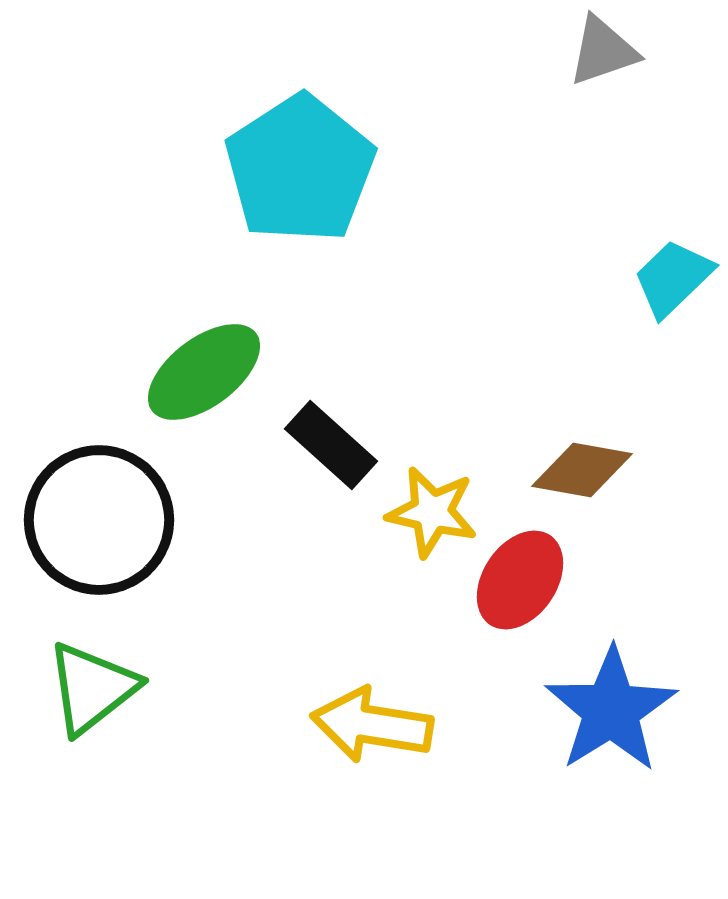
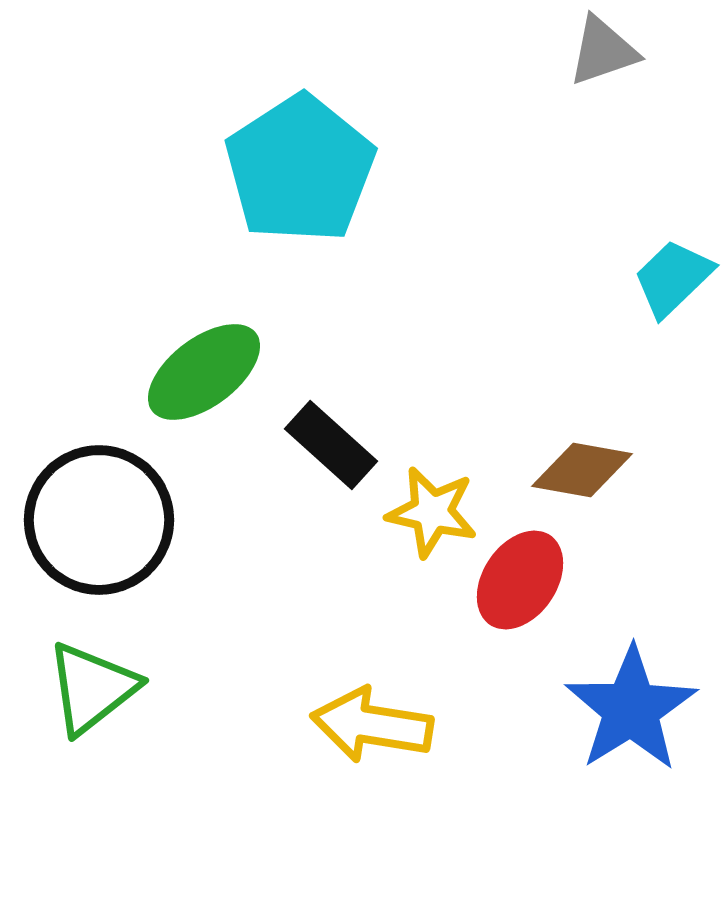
blue star: moved 20 px right, 1 px up
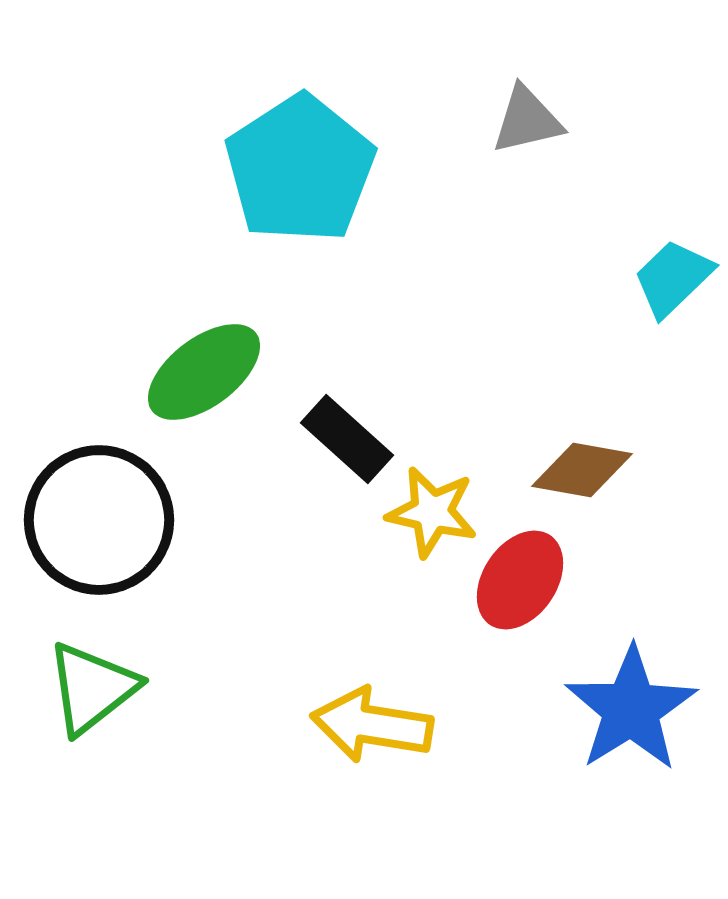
gray triangle: moved 76 px left, 69 px down; rotated 6 degrees clockwise
black rectangle: moved 16 px right, 6 px up
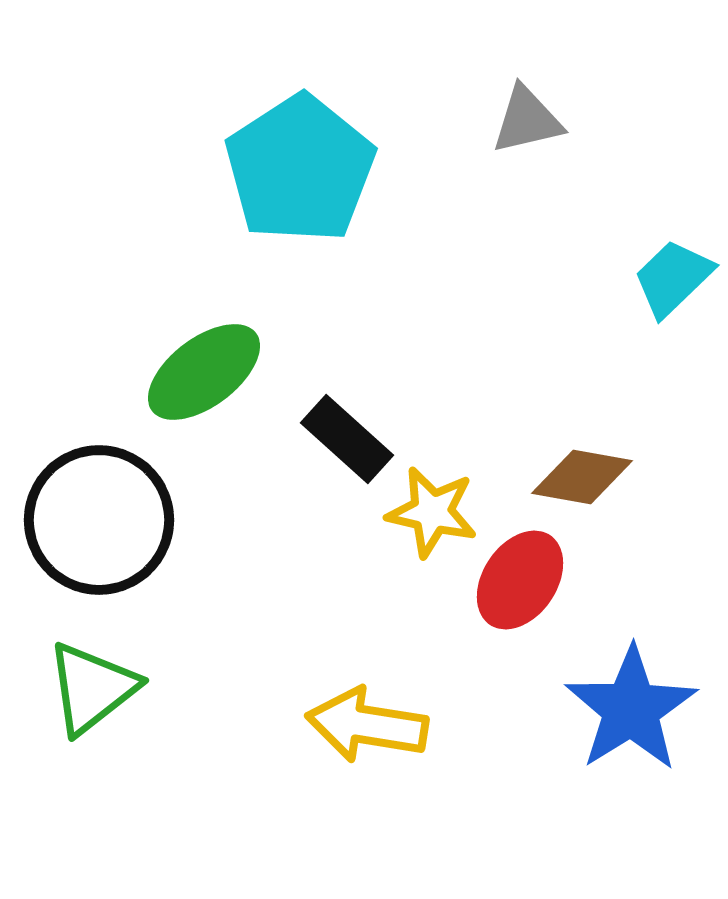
brown diamond: moved 7 px down
yellow arrow: moved 5 px left
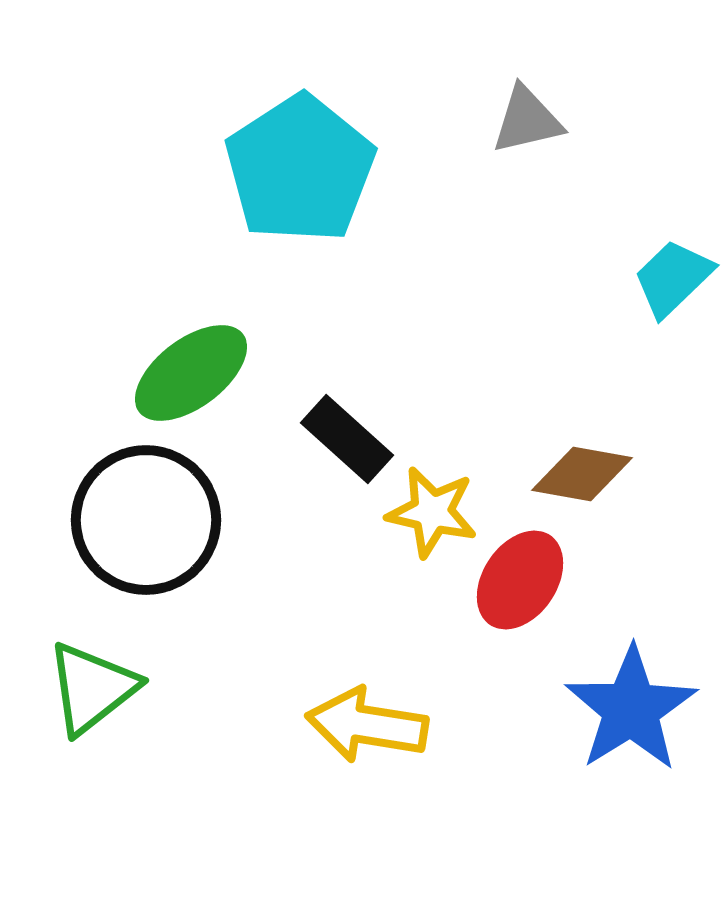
green ellipse: moved 13 px left, 1 px down
brown diamond: moved 3 px up
black circle: moved 47 px right
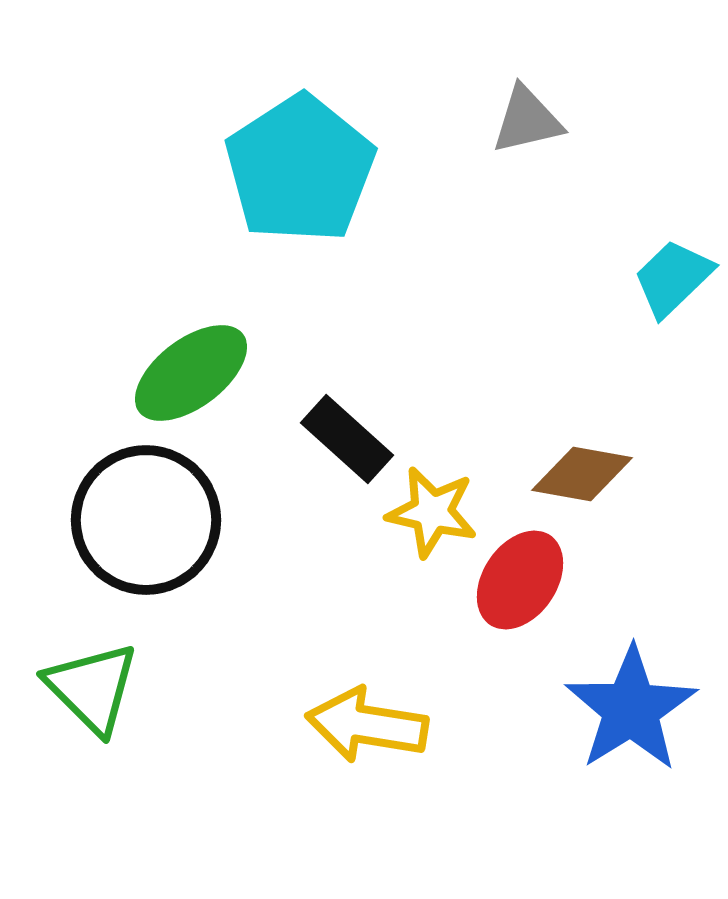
green triangle: rotated 37 degrees counterclockwise
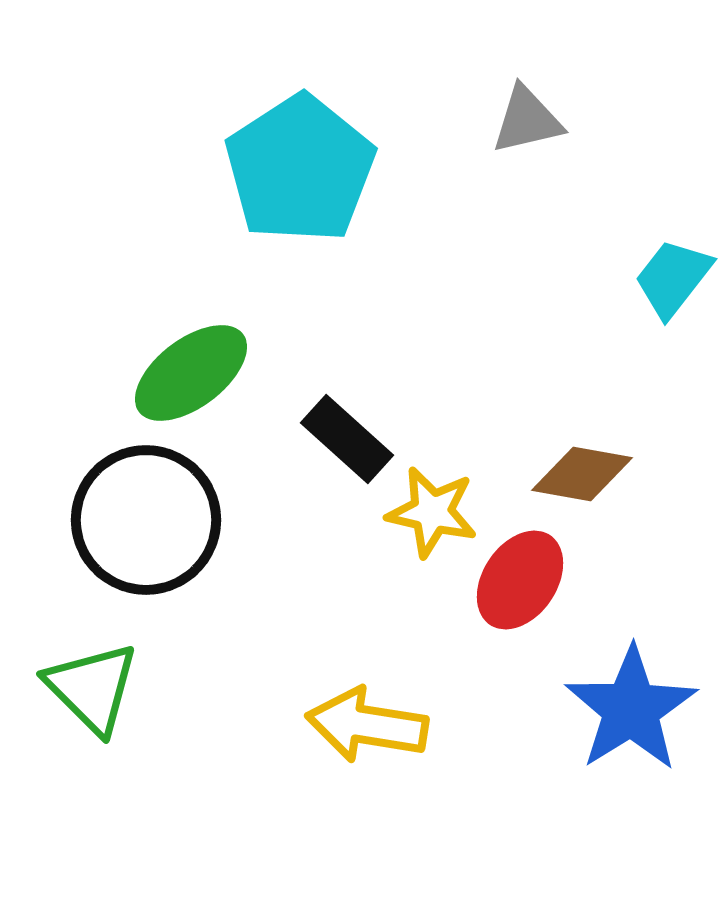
cyan trapezoid: rotated 8 degrees counterclockwise
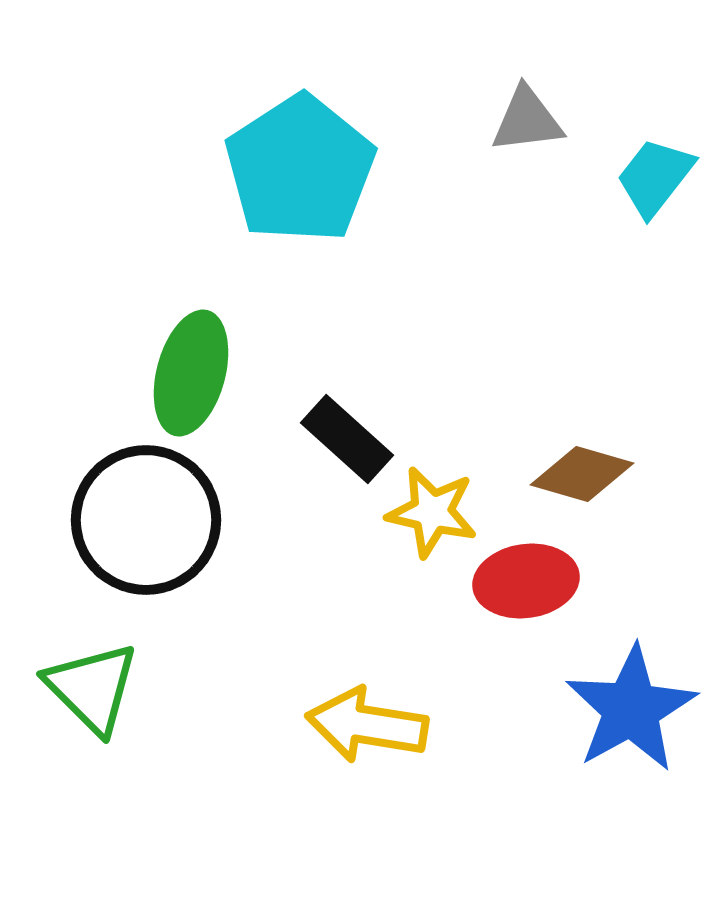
gray triangle: rotated 6 degrees clockwise
cyan trapezoid: moved 18 px left, 101 px up
green ellipse: rotated 38 degrees counterclockwise
brown diamond: rotated 6 degrees clockwise
red ellipse: moved 6 px right, 1 px down; rotated 48 degrees clockwise
blue star: rotated 3 degrees clockwise
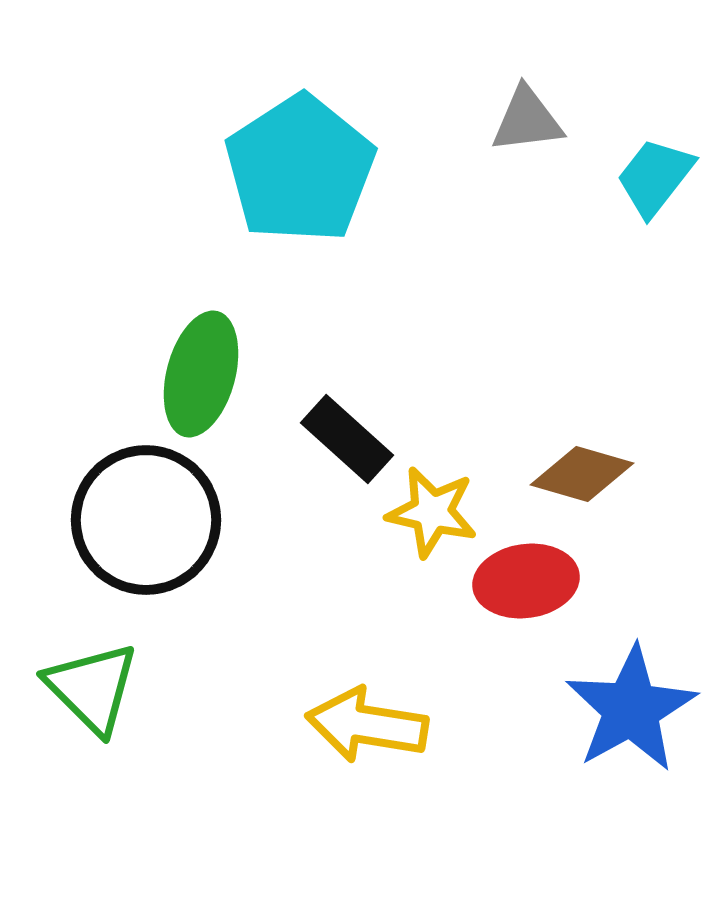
green ellipse: moved 10 px right, 1 px down
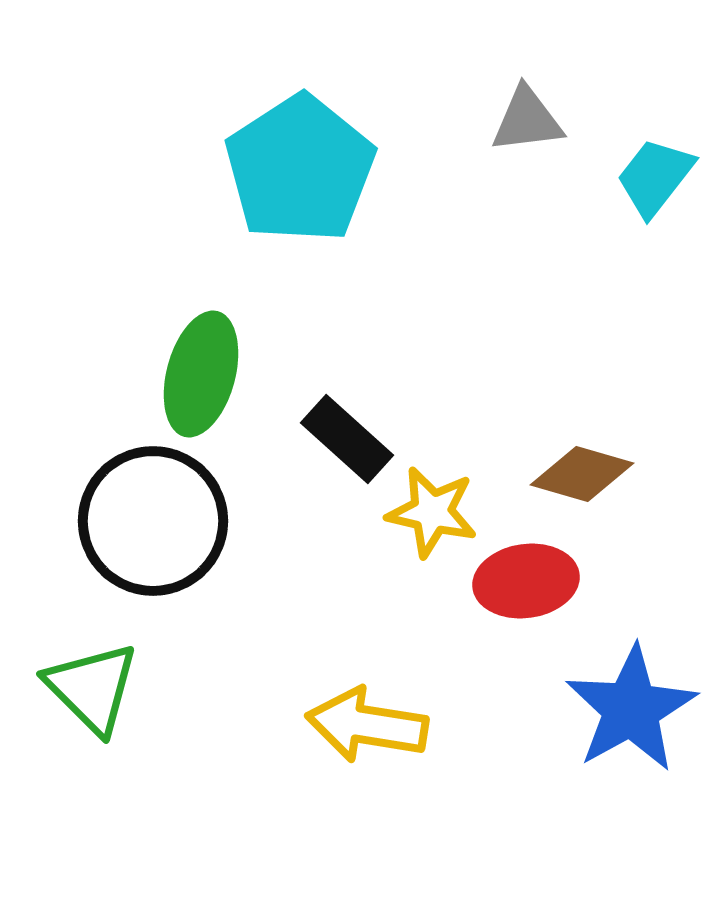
black circle: moved 7 px right, 1 px down
